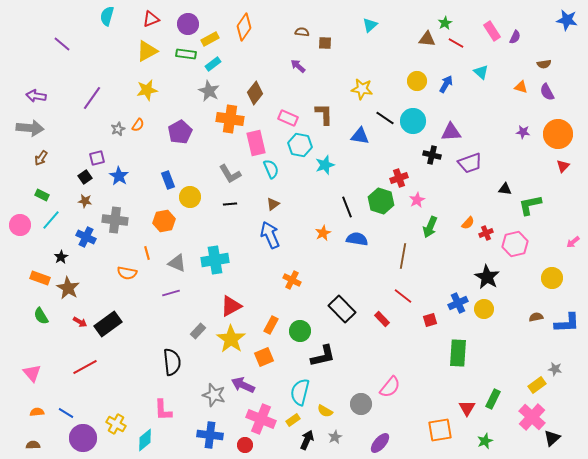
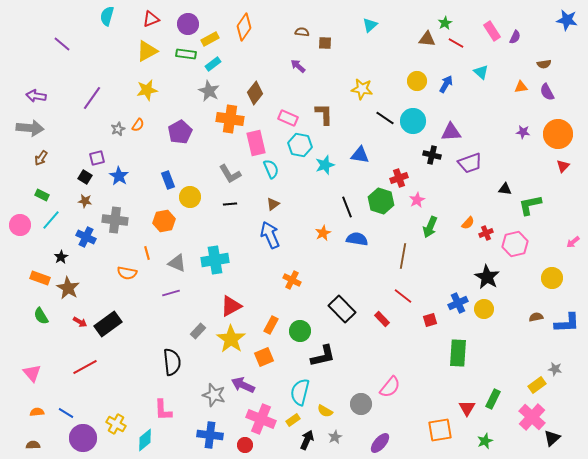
orange triangle at (521, 87): rotated 24 degrees counterclockwise
blue triangle at (360, 136): moved 19 px down
black square at (85, 177): rotated 24 degrees counterclockwise
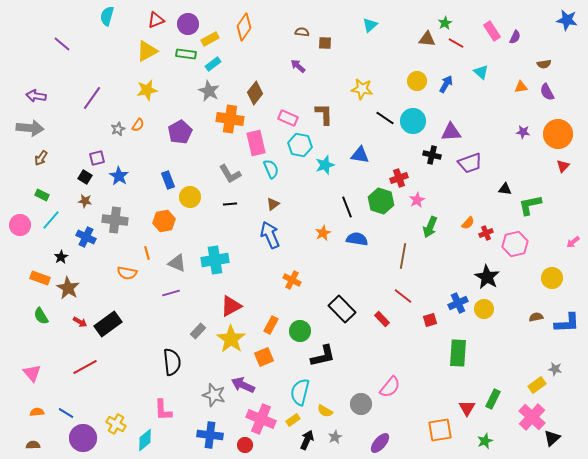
red triangle at (151, 19): moved 5 px right, 1 px down
